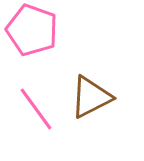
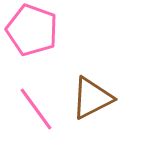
brown triangle: moved 1 px right, 1 px down
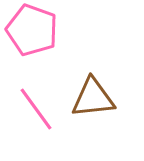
brown triangle: moved 1 px right; rotated 21 degrees clockwise
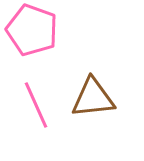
pink line: moved 4 px up; rotated 12 degrees clockwise
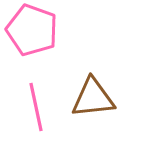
pink line: moved 2 px down; rotated 12 degrees clockwise
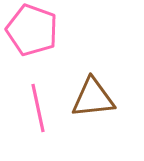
pink line: moved 2 px right, 1 px down
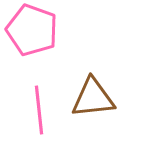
pink line: moved 1 px right, 2 px down; rotated 6 degrees clockwise
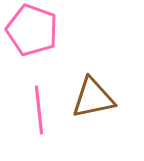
brown triangle: rotated 6 degrees counterclockwise
